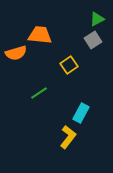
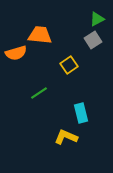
cyan rectangle: rotated 42 degrees counterclockwise
yellow L-shape: moved 2 px left; rotated 105 degrees counterclockwise
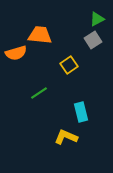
cyan rectangle: moved 1 px up
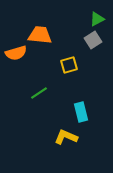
yellow square: rotated 18 degrees clockwise
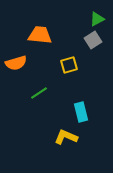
orange semicircle: moved 10 px down
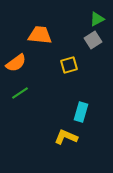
orange semicircle: rotated 20 degrees counterclockwise
green line: moved 19 px left
cyan rectangle: rotated 30 degrees clockwise
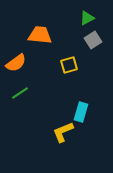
green triangle: moved 10 px left, 1 px up
yellow L-shape: moved 3 px left, 5 px up; rotated 45 degrees counterclockwise
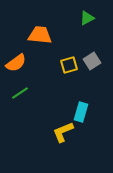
gray square: moved 1 px left, 21 px down
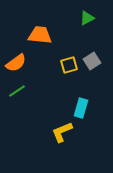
green line: moved 3 px left, 2 px up
cyan rectangle: moved 4 px up
yellow L-shape: moved 1 px left
